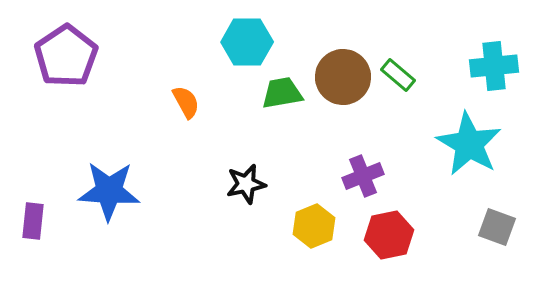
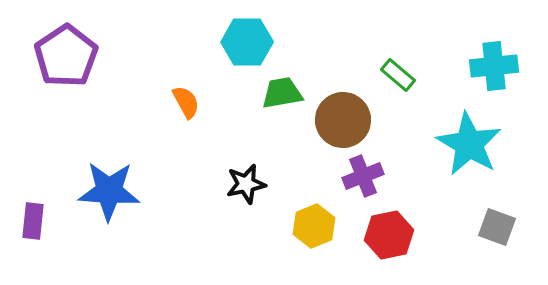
brown circle: moved 43 px down
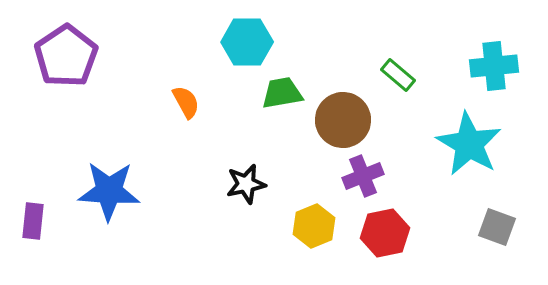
red hexagon: moved 4 px left, 2 px up
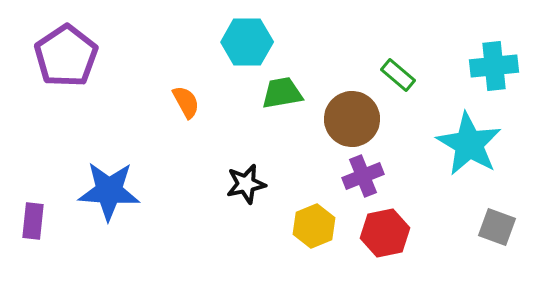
brown circle: moved 9 px right, 1 px up
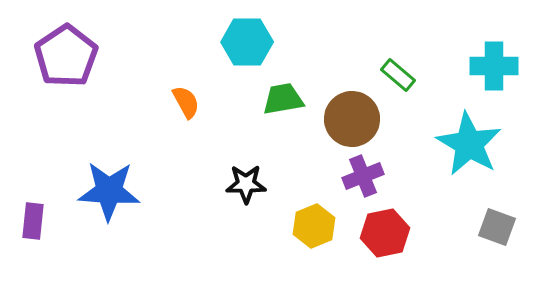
cyan cross: rotated 6 degrees clockwise
green trapezoid: moved 1 px right, 6 px down
black star: rotated 12 degrees clockwise
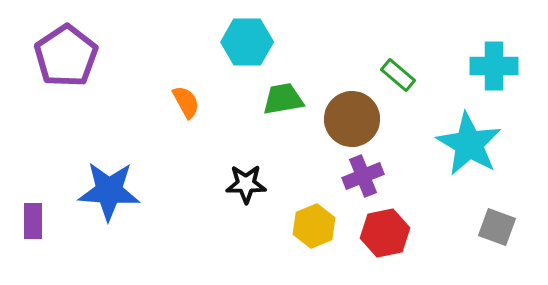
purple rectangle: rotated 6 degrees counterclockwise
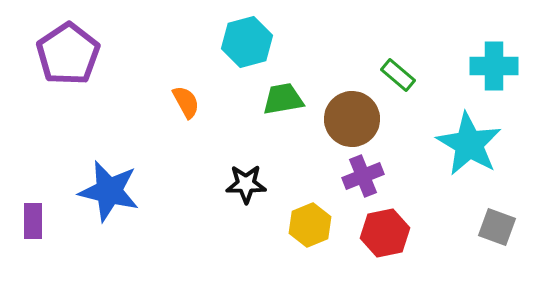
cyan hexagon: rotated 15 degrees counterclockwise
purple pentagon: moved 2 px right, 2 px up
blue star: rotated 10 degrees clockwise
yellow hexagon: moved 4 px left, 1 px up
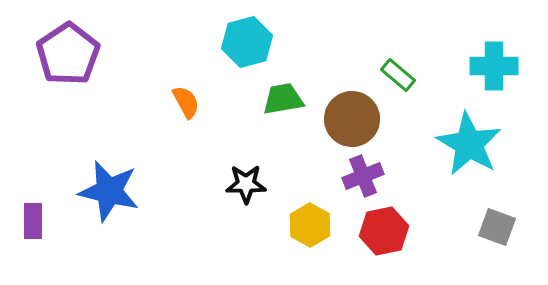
yellow hexagon: rotated 9 degrees counterclockwise
red hexagon: moved 1 px left, 2 px up
